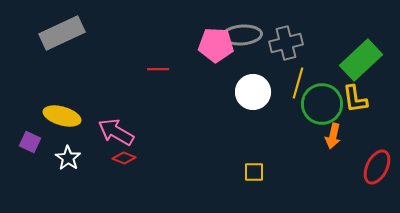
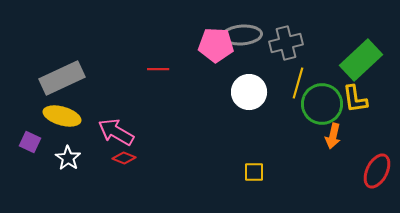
gray rectangle: moved 45 px down
white circle: moved 4 px left
red ellipse: moved 4 px down
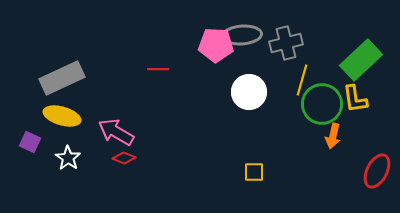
yellow line: moved 4 px right, 3 px up
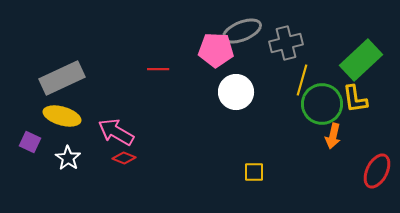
gray ellipse: moved 4 px up; rotated 18 degrees counterclockwise
pink pentagon: moved 5 px down
white circle: moved 13 px left
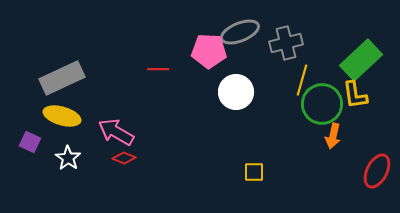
gray ellipse: moved 2 px left, 1 px down
pink pentagon: moved 7 px left, 1 px down
yellow L-shape: moved 4 px up
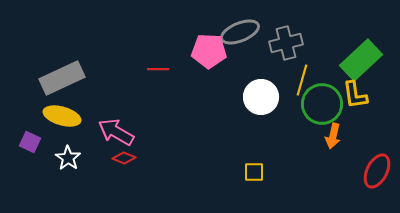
white circle: moved 25 px right, 5 px down
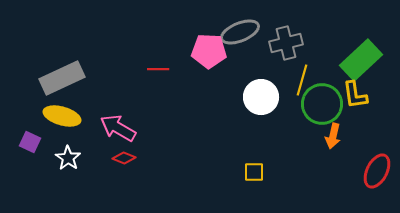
pink arrow: moved 2 px right, 4 px up
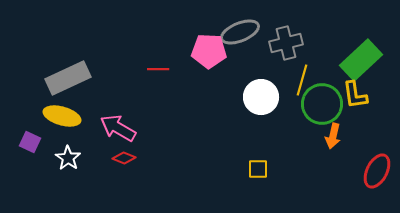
gray rectangle: moved 6 px right
yellow square: moved 4 px right, 3 px up
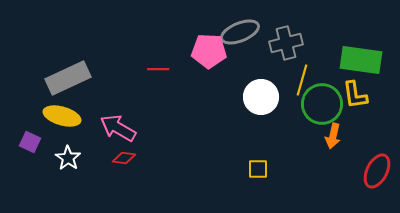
green rectangle: rotated 51 degrees clockwise
red diamond: rotated 15 degrees counterclockwise
